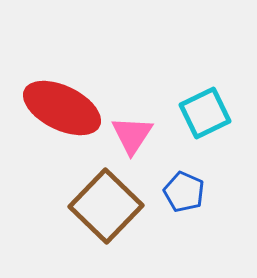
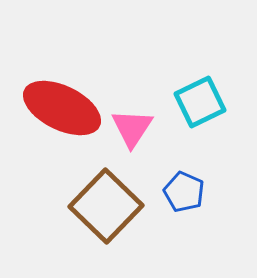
cyan square: moved 5 px left, 11 px up
pink triangle: moved 7 px up
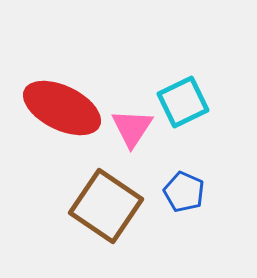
cyan square: moved 17 px left
brown square: rotated 10 degrees counterclockwise
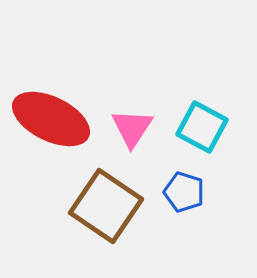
cyan square: moved 19 px right, 25 px down; rotated 36 degrees counterclockwise
red ellipse: moved 11 px left, 11 px down
blue pentagon: rotated 6 degrees counterclockwise
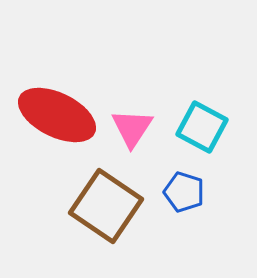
red ellipse: moved 6 px right, 4 px up
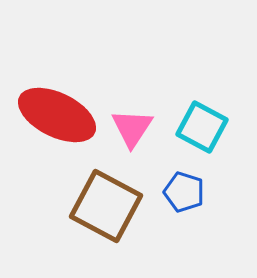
brown square: rotated 6 degrees counterclockwise
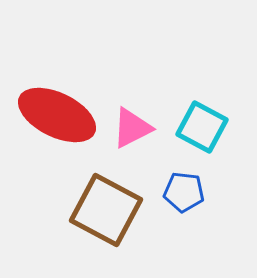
pink triangle: rotated 30 degrees clockwise
blue pentagon: rotated 12 degrees counterclockwise
brown square: moved 4 px down
